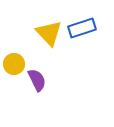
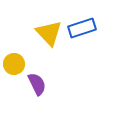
purple semicircle: moved 4 px down
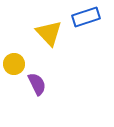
blue rectangle: moved 4 px right, 11 px up
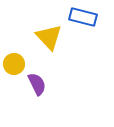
blue rectangle: moved 3 px left; rotated 32 degrees clockwise
yellow triangle: moved 4 px down
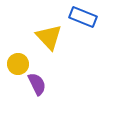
blue rectangle: rotated 8 degrees clockwise
yellow circle: moved 4 px right
